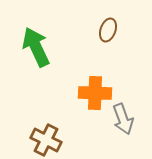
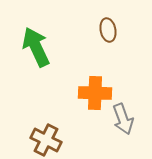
brown ellipse: rotated 30 degrees counterclockwise
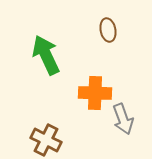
green arrow: moved 10 px right, 8 px down
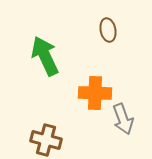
green arrow: moved 1 px left, 1 px down
brown cross: rotated 12 degrees counterclockwise
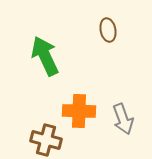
orange cross: moved 16 px left, 18 px down
